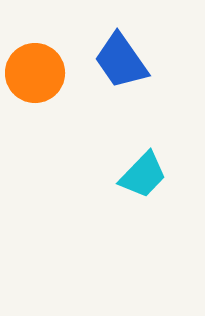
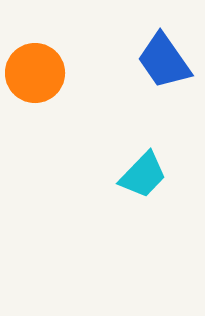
blue trapezoid: moved 43 px right
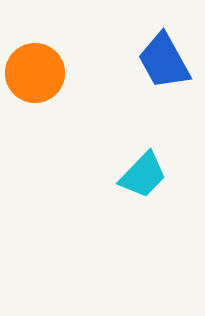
blue trapezoid: rotated 6 degrees clockwise
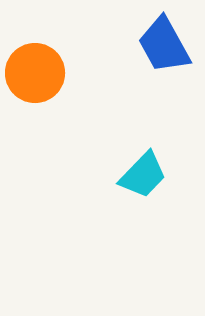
blue trapezoid: moved 16 px up
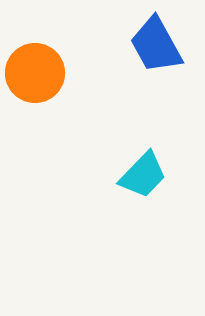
blue trapezoid: moved 8 px left
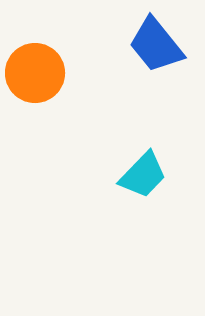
blue trapezoid: rotated 10 degrees counterclockwise
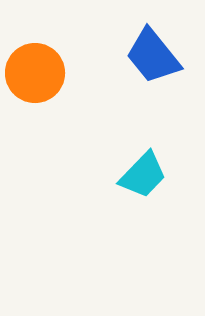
blue trapezoid: moved 3 px left, 11 px down
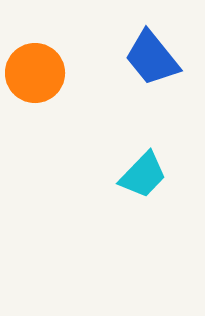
blue trapezoid: moved 1 px left, 2 px down
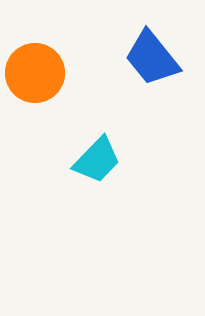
cyan trapezoid: moved 46 px left, 15 px up
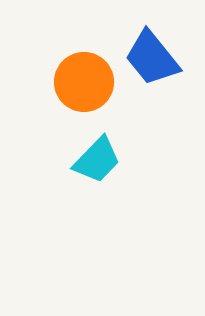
orange circle: moved 49 px right, 9 px down
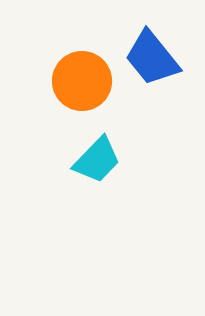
orange circle: moved 2 px left, 1 px up
